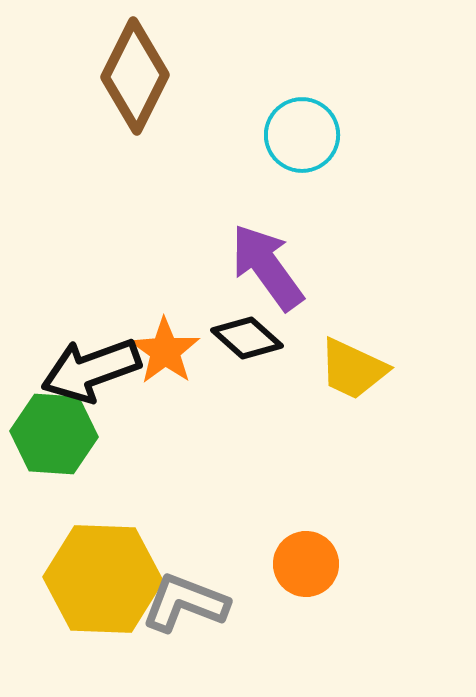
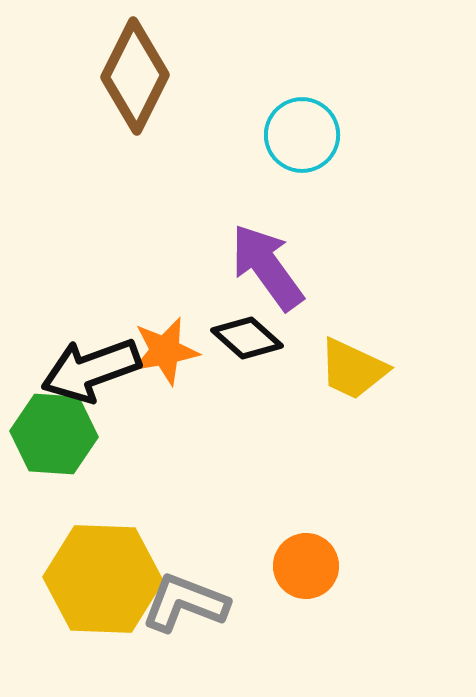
orange star: rotated 26 degrees clockwise
orange circle: moved 2 px down
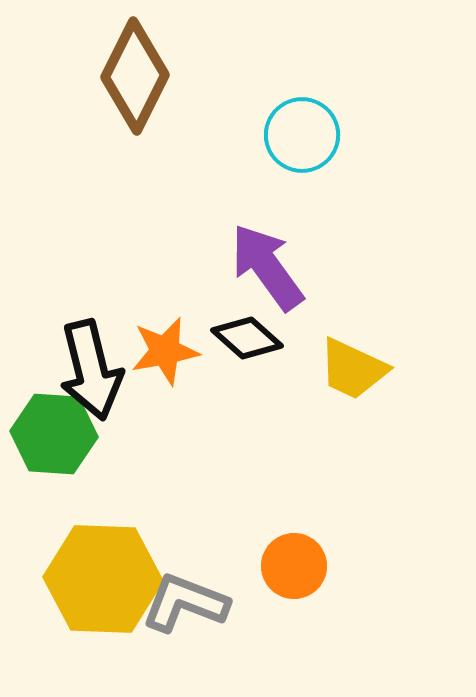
black arrow: rotated 84 degrees counterclockwise
orange circle: moved 12 px left
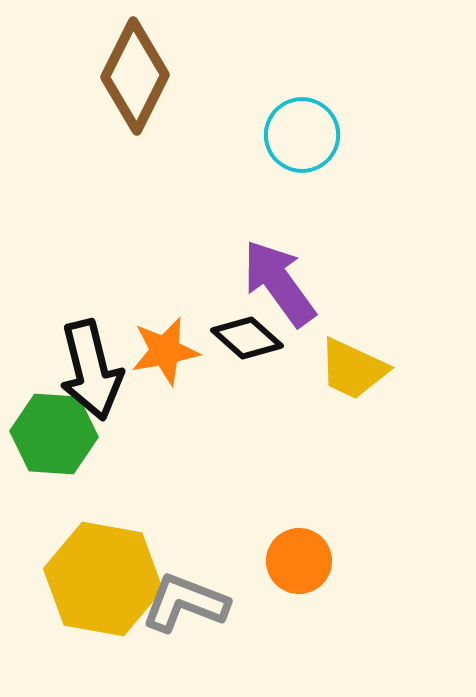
purple arrow: moved 12 px right, 16 px down
orange circle: moved 5 px right, 5 px up
yellow hexagon: rotated 8 degrees clockwise
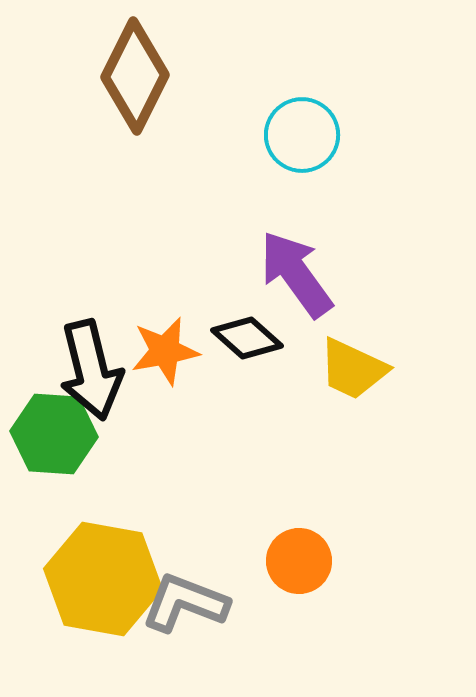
purple arrow: moved 17 px right, 9 px up
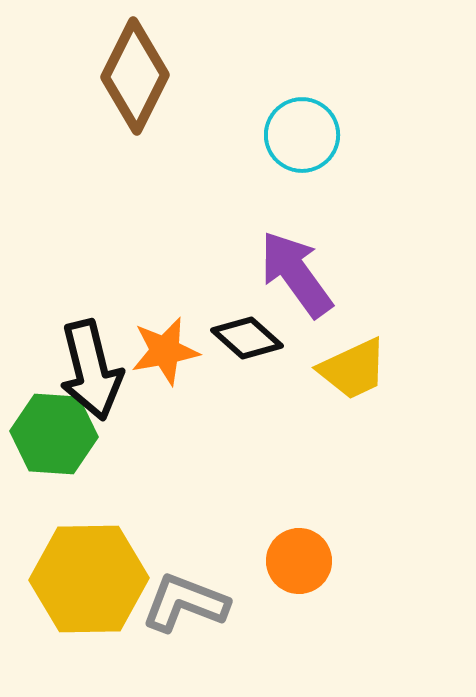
yellow trapezoid: rotated 50 degrees counterclockwise
yellow hexagon: moved 14 px left; rotated 11 degrees counterclockwise
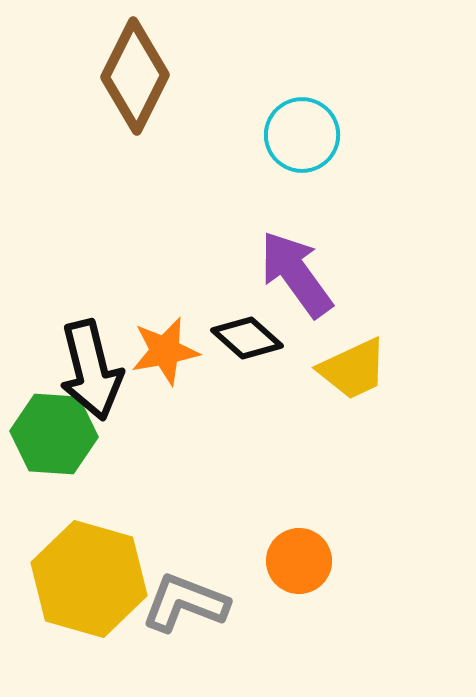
yellow hexagon: rotated 17 degrees clockwise
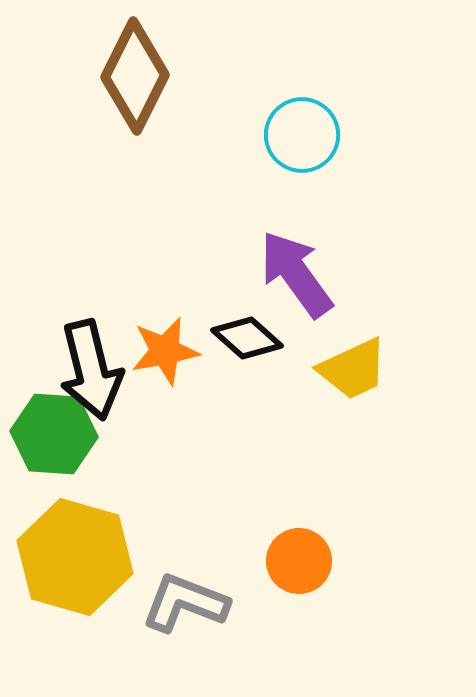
yellow hexagon: moved 14 px left, 22 px up
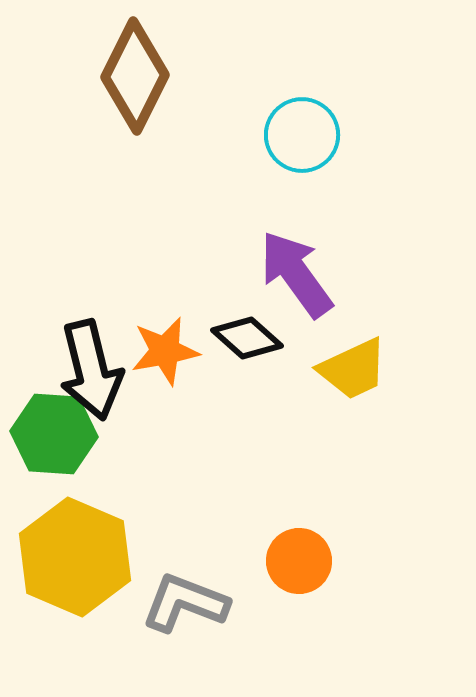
yellow hexagon: rotated 7 degrees clockwise
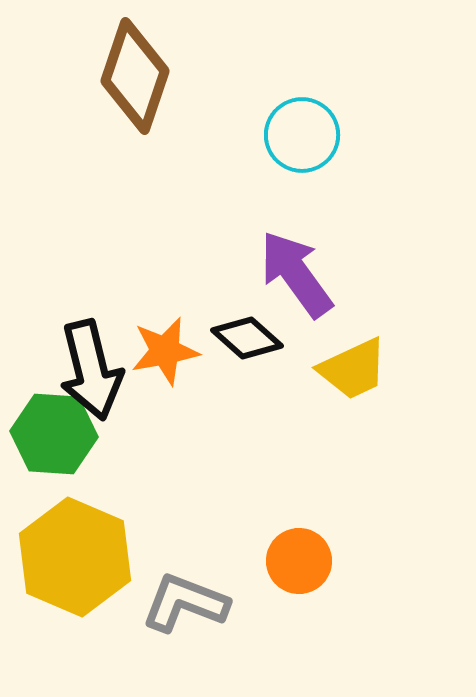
brown diamond: rotated 8 degrees counterclockwise
